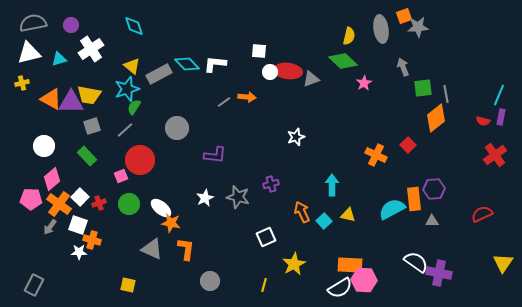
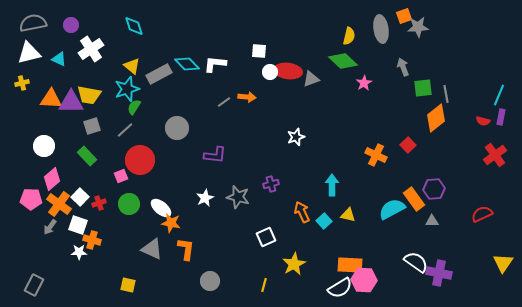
cyan triangle at (59, 59): rotated 42 degrees clockwise
orange triangle at (51, 99): rotated 25 degrees counterclockwise
orange rectangle at (414, 199): rotated 30 degrees counterclockwise
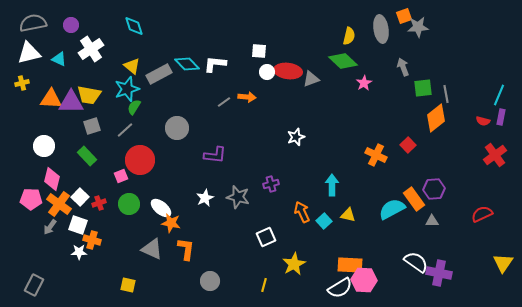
white circle at (270, 72): moved 3 px left
pink diamond at (52, 179): rotated 35 degrees counterclockwise
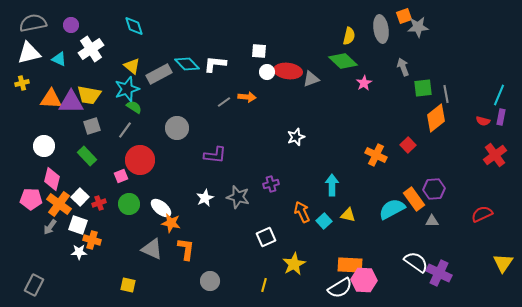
green semicircle at (134, 107): rotated 91 degrees clockwise
gray line at (125, 130): rotated 12 degrees counterclockwise
purple cross at (439, 273): rotated 15 degrees clockwise
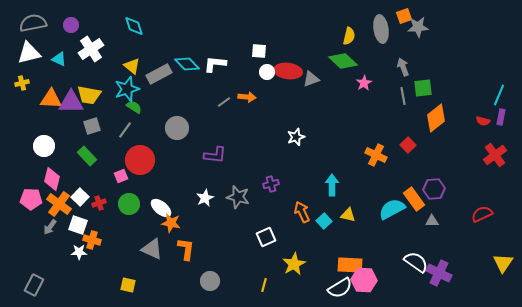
gray line at (446, 94): moved 43 px left, 2 px down
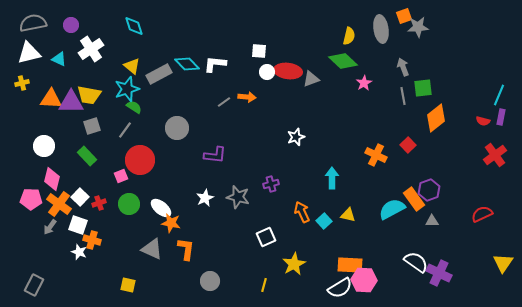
cyan arrow at (332, 185): moved 7 px up
purple hexagon at (434, 189): moved 5 px left, 1 px down; rotated 15 degrees counterclockwise
white star at (79, 252): rotated 21 degrees clockwise
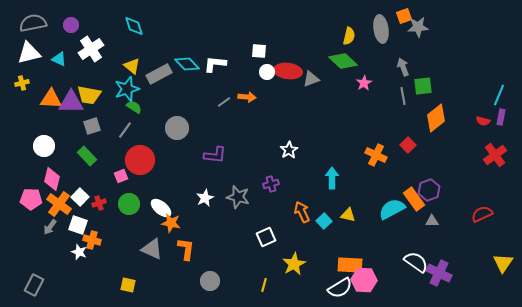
green square at (423, 88): moved 2 px up
white star at (296, 137): moved 7 px left, 13 px down; rotated 12 degrees counterclockwise
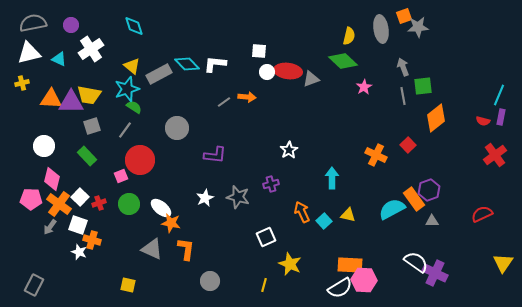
pink star at (364, 83): moved 4 px down
yellow star at (294, 264): moved 4 px left; rotated 20 degrees counterclockwise
purple cross at (439, 273): moved 4 px left
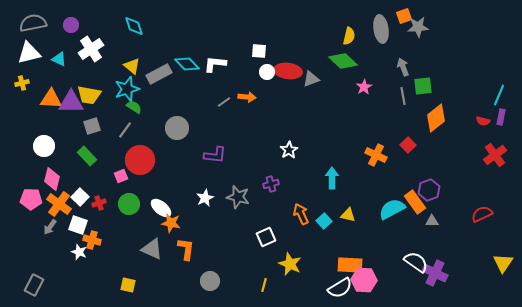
orange rectangle at (414, 199): moved 1 px right, 3 px down
orange arrow at (302, 212): moved 1 px left, 2 px down
